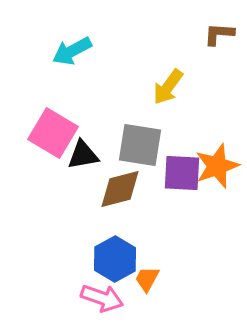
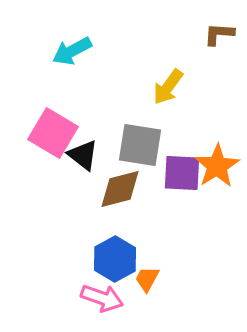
black triangle: rotated 48 degrees clockwise
orange star: rotated 12 degrees counterclockwise
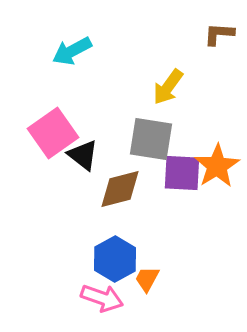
pink square: rotated 24 degrees clockwise
gray square: moved 11 px right, 6 px up
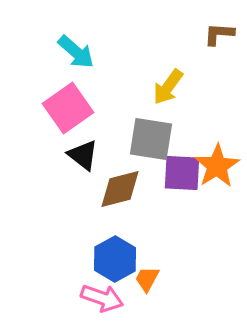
cyan arrow: moved 4 px right, 1 px down; rotated 111 degrees counterclockwise
pink square: moved 15 px right, 25 px up
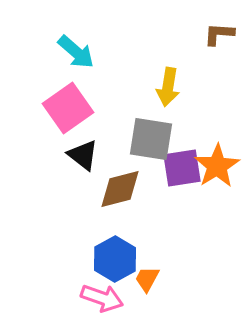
yellow arrow: rotated 27 degrees counterclockwise
purple square: moved 5 px up; rotated 12 degrees counterclockwise
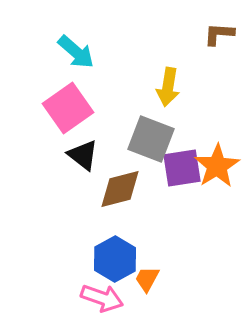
gray square: rotated 12 degrees clockwise
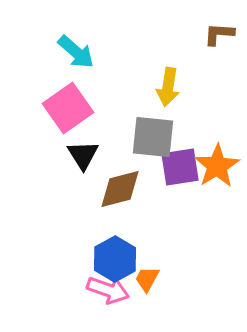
gray square: moved 2 px right, 2 px up; rotated 15 degrees counterclockwise
black triangle: rotated 20 degrees clockwise
purple square: moved 2 px left, 1 px up
pink arrow: moved 6 px right, 8 px up
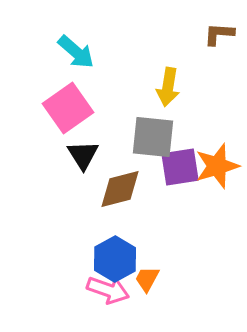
orange star: rotated 15 degrees clockwise
